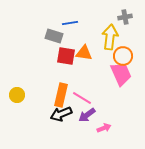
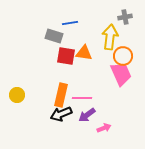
pink line: rotated 30 degrees counterclockwise
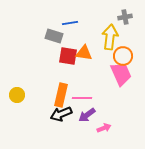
red square: moved 2 px right
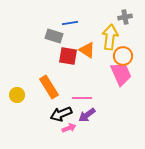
orange triangle: moved 3 px right, 3 px up; rotated 24 degrees clockwise
orange rectangle: moved 12 px left, 8 px up; rotated 45 degrees counterclockwise
pink arrow: moved 35 px left
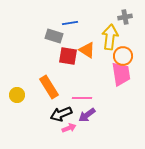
pink trapezoid: rotated 15 degrees clockwise
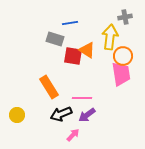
gray rectangle: moved 1 px right, 3 px down
red square: moved 5 px right
yellow circle: moved 20 px down
pink arrow: moved 4 px right, 7 px down; rotated 24 degrees counterclockwise
